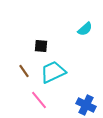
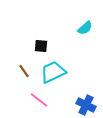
cyan semicircle: moved 1 px up
pink line: rotated 12 degrees counterclockwise
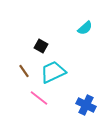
black square: rotated 24 degrees clockwise
pink line: moved 2 px up
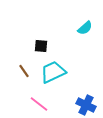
black square: rotated 24 degrees counterclockwise
pink line: moved 6 px down
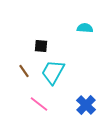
cyan semicircle: rotated 133 degrees counterclockwise
cyan trapezoid: rotated 36 degrees counterclockwise
blue cross: rotated 18 degrees clockwise
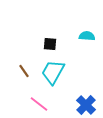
cyan semicircle: moved 2 px right, 8 px down
black square: moved 9 px right, 2 px up
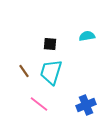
cyan semicircle: rotated 14 degrees counterclockwise
cyan trapezoid: moved 2 px left; rotated 12 degrees counterclockwise
blue cross: rotated 24 degrees clockwise
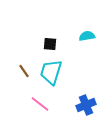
pink line: moved 1 px right
